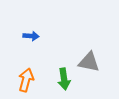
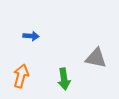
gray triangle: moved 7 px right, 4 px up
orange arrow: moved 5 px left, 4 px up
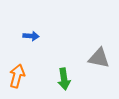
gray triangle: moved 3 px right
orange arrow: moved 4 px left
